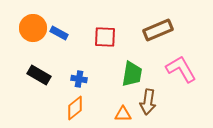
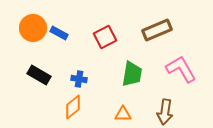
brown rectangle: moved 1 px left
red square: rotated 30 degrees counterclockwise
brown arrow: moved 17 px right, 10 px down
orange diamond: moved 2 px left, 1 px up
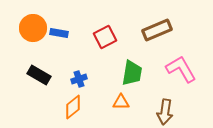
blue rectangle: rotated 18 degrees counterclockwise
green trapezoid: moved 1 px up
blue cross: rotated 28 degrees counterclockwise
orange triangle: moved 2 px left, 12 px up
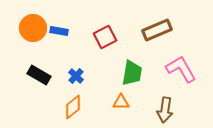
blue rectangle: moved 2 px up
blue cross: moved 3 px left, 3 px up; rotated 28 degrees counterclockwise
brown arrow: moved 2 px up
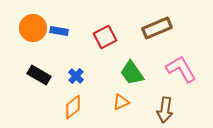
brown rectangle: moved 2 px up
green trapezoid: rotated 136 degrees clockwise
orange triangle: rotated 24 degrees counterclockwise
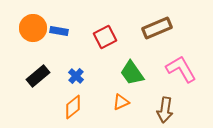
black rectangle: moved 1 px left, 1 px down; rotated 70 degrees counterclockwise
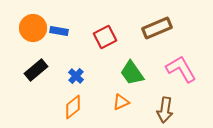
black rectangle: moved 2 px left, 6 px up
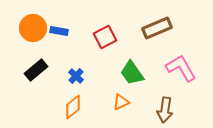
pink L-shape: moved 1 px up
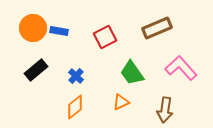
pink L-shape: rotated 12 degrees counterclockwise
orange diamond: moved 2 px right
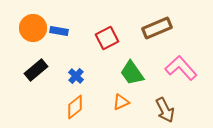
red square: moved 2 px right, 1 px down
brown arrow: rotated 35 degrees counterclockwise
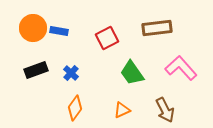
brown rectangle: rotated 16 degrees clockwise
black rectangle: rotated 20 degrees clockwise
blue cross: moved 5 px left, 3 px up
orange triangle: moved 1 px right, 8 px down
orange diamond: moved 1 px down; rotated 15 degrees counterclockwise
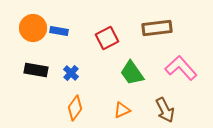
black rectangle: rotated 30 degrees clockwise
